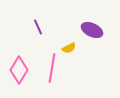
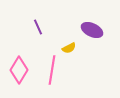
pink line: moved 2 px down
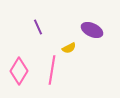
pink diamond: moved 1 px down
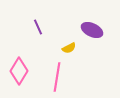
pink line: moved 5 px right, 7 px down
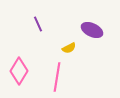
purple line: moved 3 px up
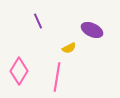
purple line: moved 3 px up
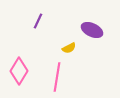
purple line: rotated 49 degrees clockwise
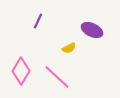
pink diamond: moved 2 px right
pink line: rotated 56 degrees counterclockwise
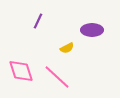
purple ellipse: rotated 25 degrees counterclockwise
yellow semicircle: moved 2 px left
pink diamond: rotated 48 degrees counterclockwise
